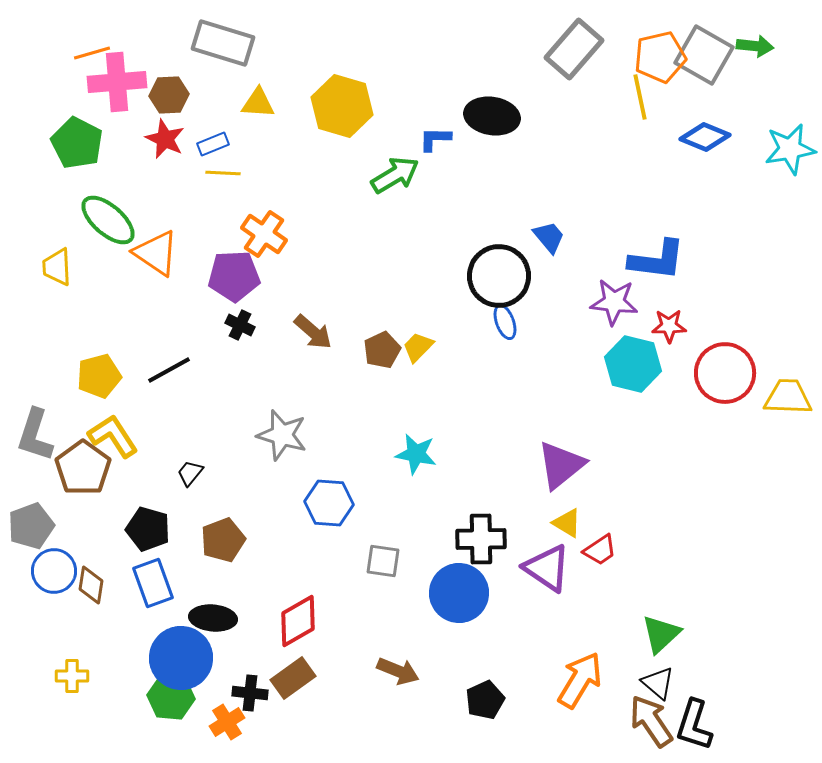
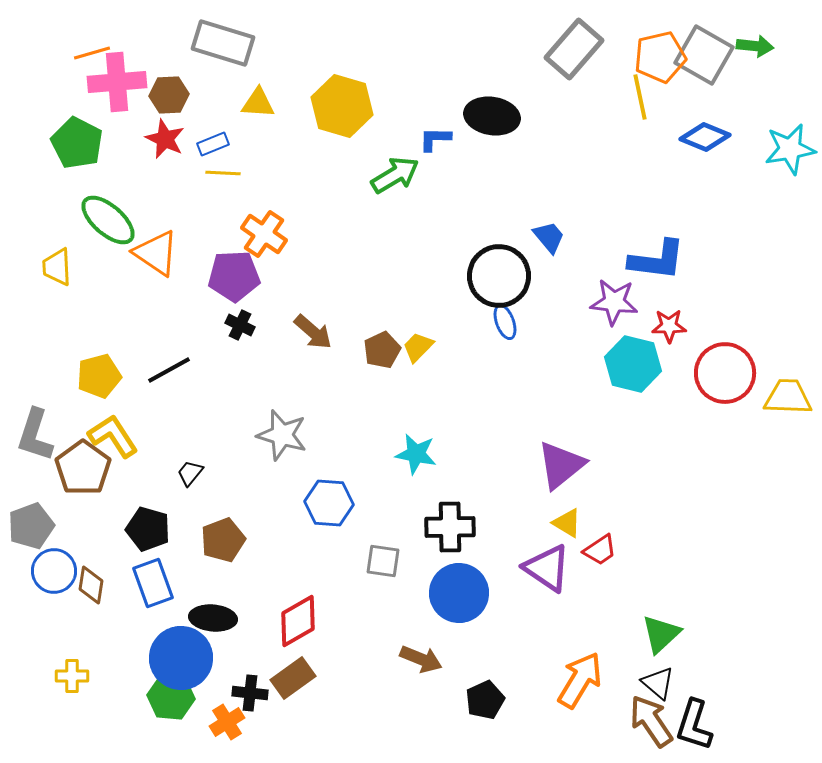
black cross at (481, 539): moved 31 px left, 12 px up
brown arrow at (398, 671): moved 23 px right, 12 px up
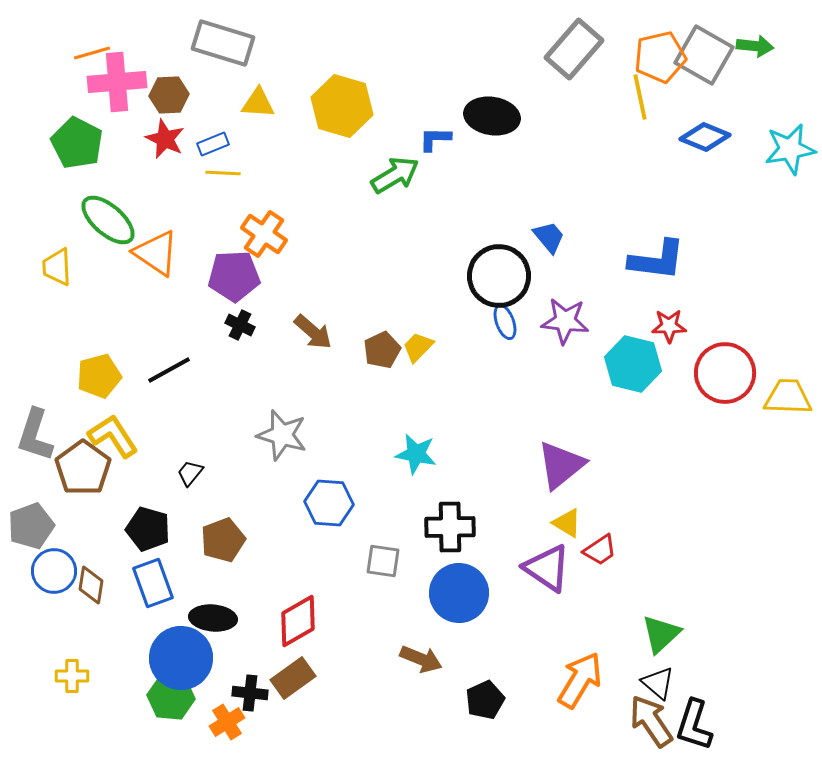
purple star at (614, 302): moved 49 px left, 19 px down
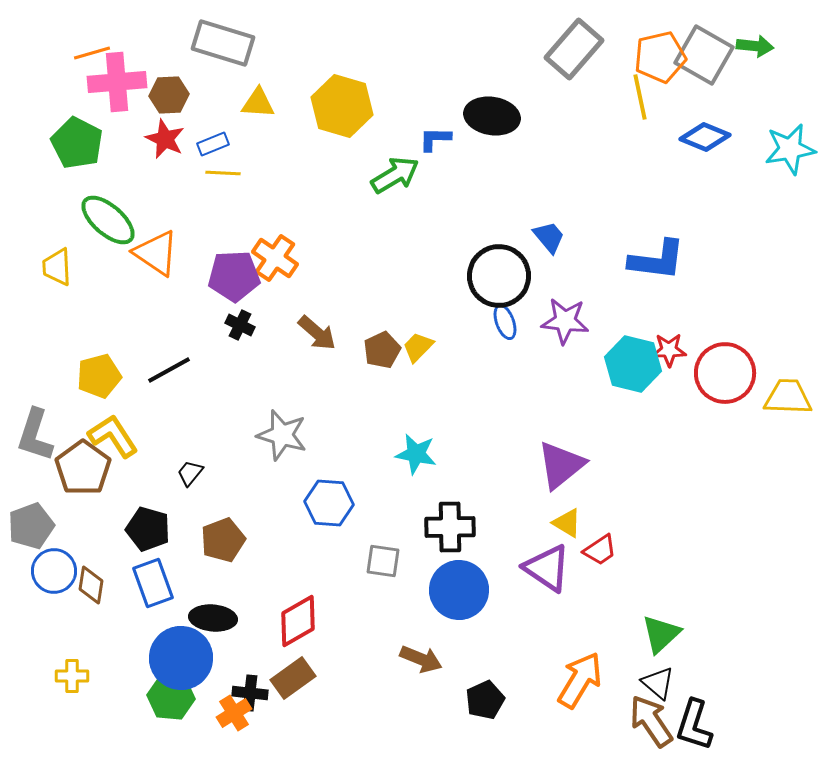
orange cross at (264, 234): moved 11 px right, 24 px down
red star at (669, 326): moved 24 px down
brown arrow at (313, 332): moved 4 px right, 1 px down
blue circle at (459, 593): moved 3 px up
orange cross at (227, 722): moved 7 px right, 9 px up
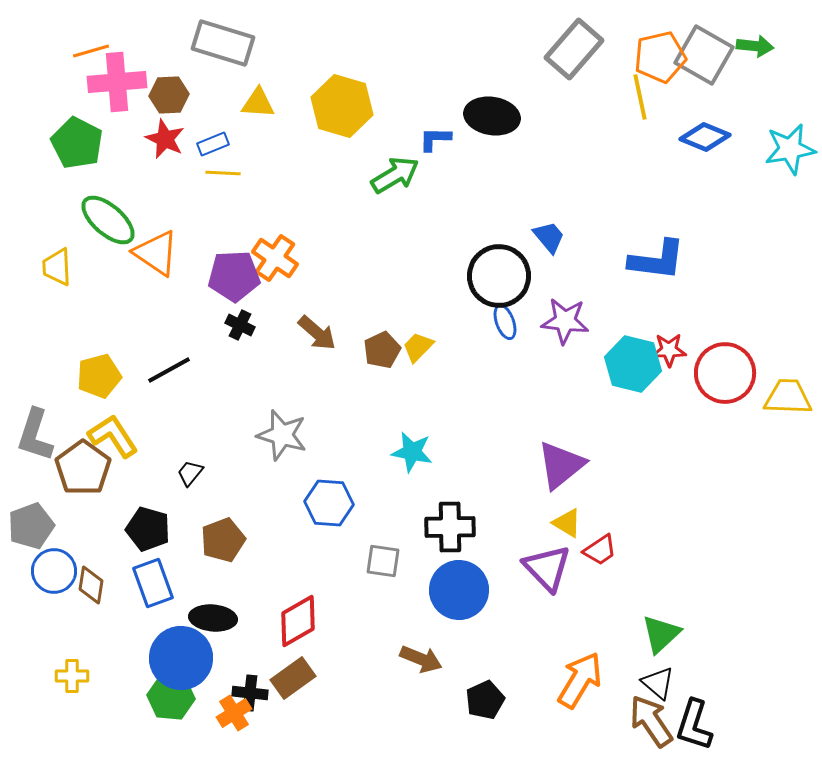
orange line at (92, 53): moved 1 px left, 2 px up
cyan star at (416, 454): moved 4 px left, 2 px up
purple triangle at (547, 568): rotated 12 degrees clockwise
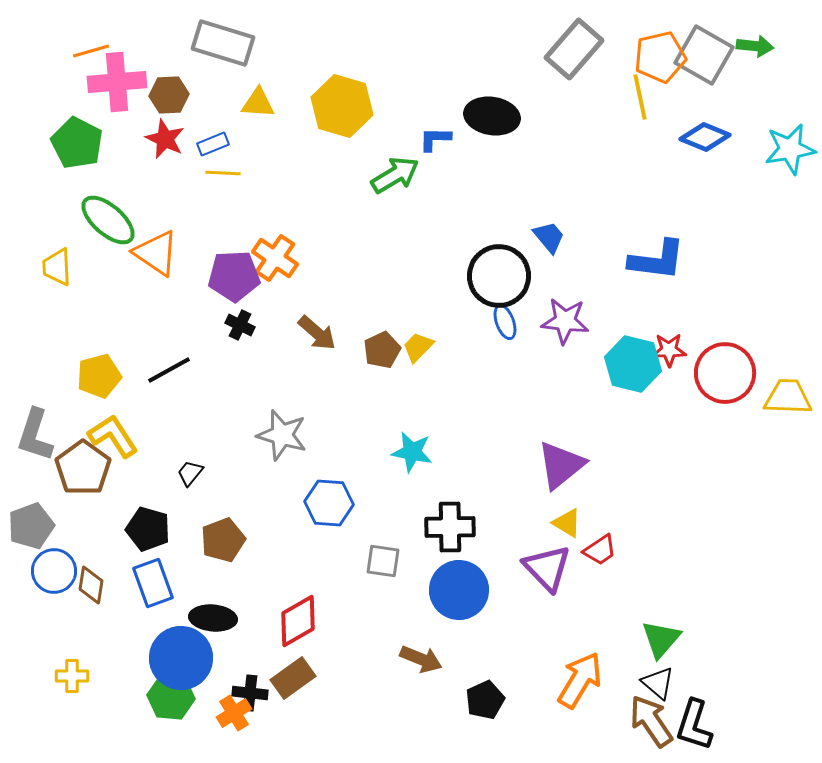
green triangle at (661, 634): moved 5 px down; rotated 6 degrees counterclockwise
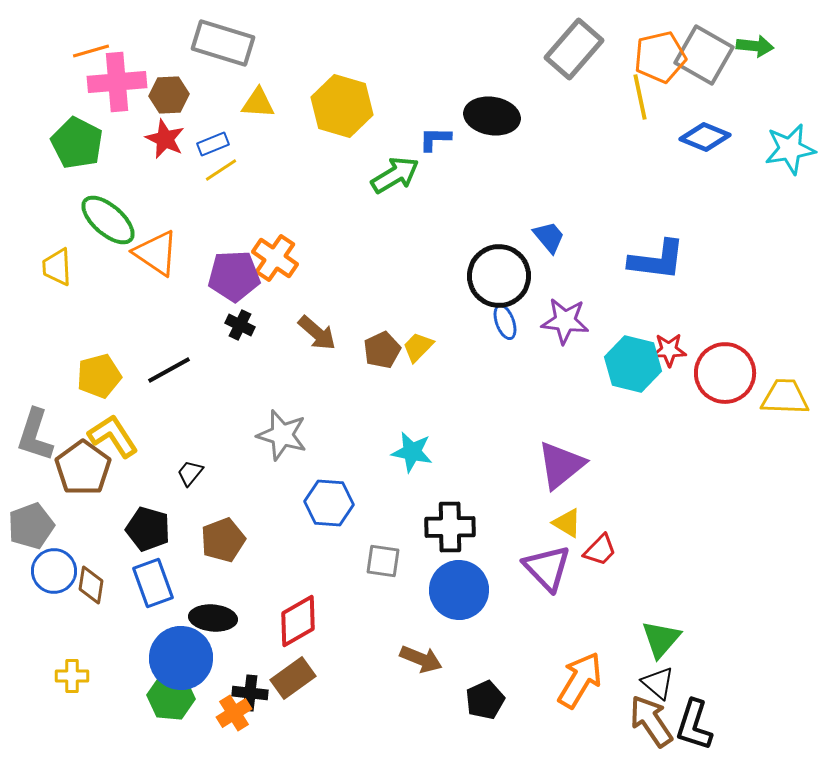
yellow line at (223, 173): moved 2 px left, 3 px up; rotated 36 degrees counterclockwise
yellow trapezoid at (788, 397): moved 3 px left
red trapezoid at (600, 550): rotated 12 degrees counterclockwise
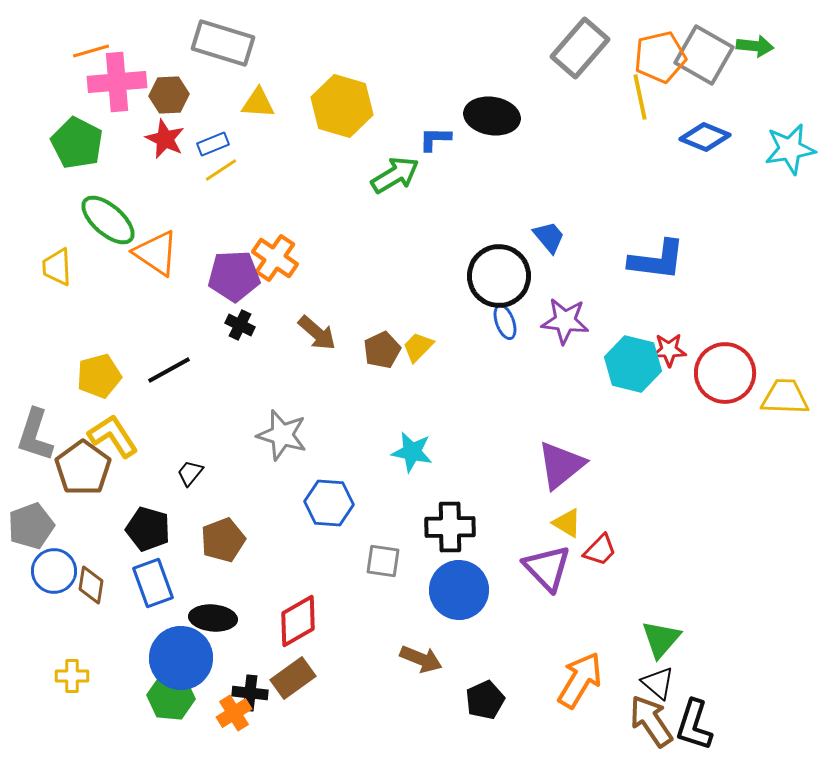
gray rectangle at (574, 49): moved 6 px right, 1 px up
